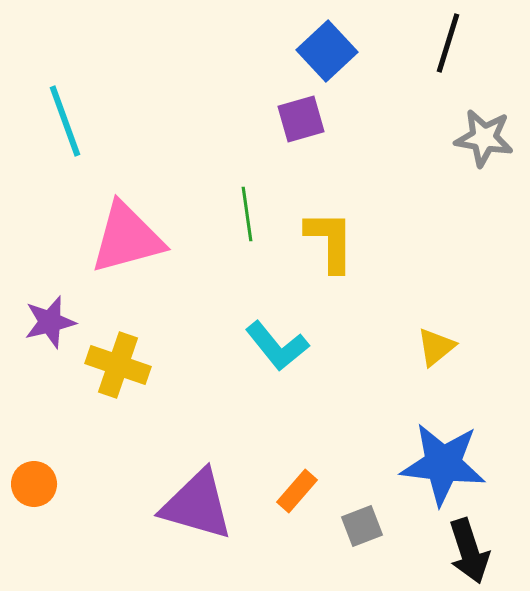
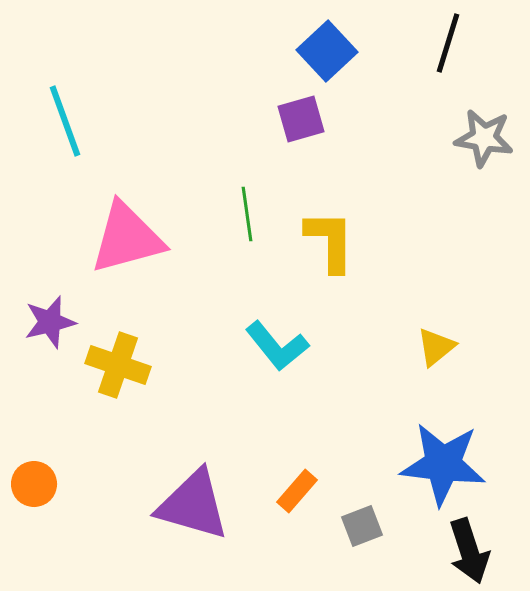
purple triangle: moved 4 px left
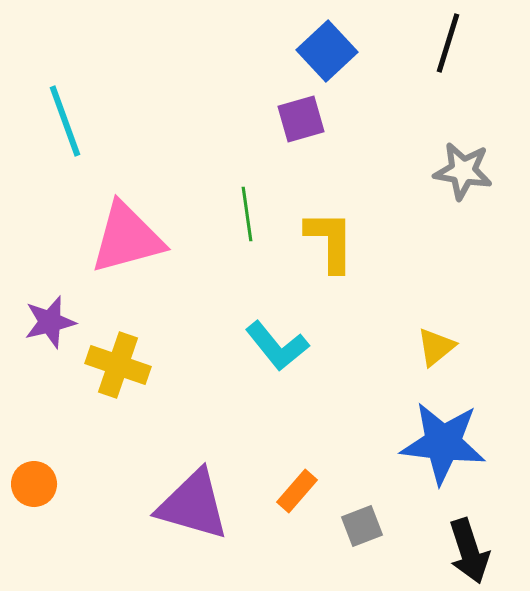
gray star: moved 21 px left, 33 px down
blue star: moved 21 px up
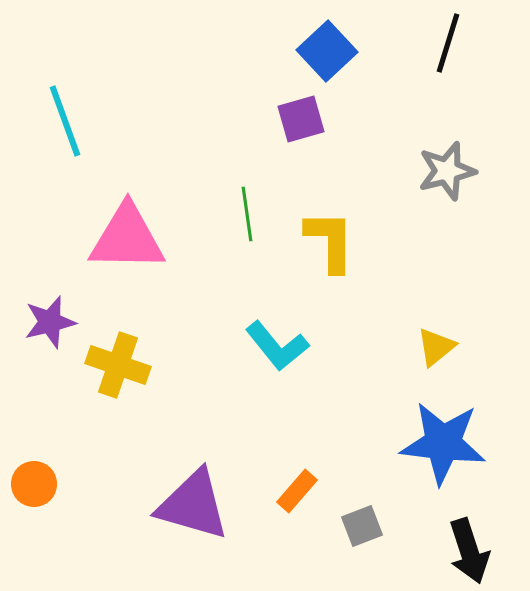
gray star: moved 16 px left; rotated 24 degrees counterclockwise
pink triangle: rotated 16 degrees clockwise
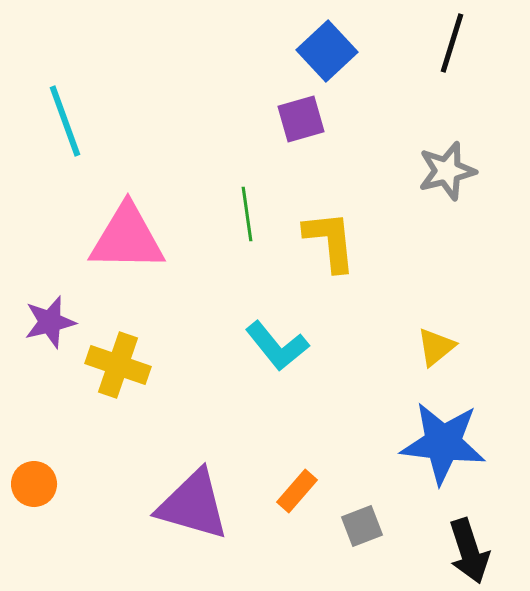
black line: moved 4 px right
yellow L-shape: rotated 6 degrees counterclockwise
